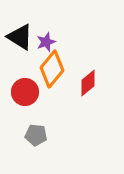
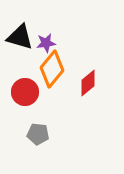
black triangle: rotated 16 degrees counterclockwise
purple star: moved 1 px down; rotated 12 degrees clockwise
gray pentagon: moved 2 px right, 1 px up
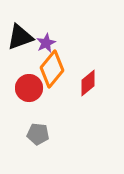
black triangle: rotated 36 degrees counterclockwise
purple star: rotated 18 degrees counterclockwise
red circle: moved 4 px right, 4 px up
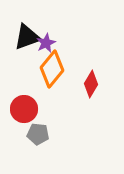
black triangle: moved 7 px right
red diamond: moved 3 px right, 1 px down; rotated 20 degrees counterclockwise
red circle: moved 5 px left, 21 px down
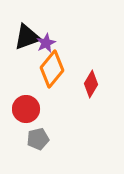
red circle: moved 2 px right
gray pentagon: moved 5 px down; rotated 20 degrees counterclockwise
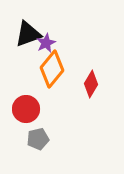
black triangle: moved 1 px right, 3 px up
